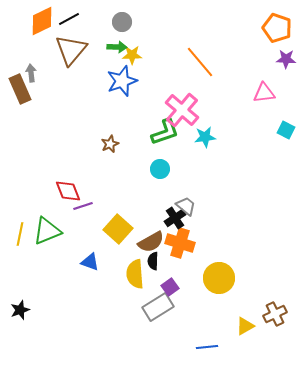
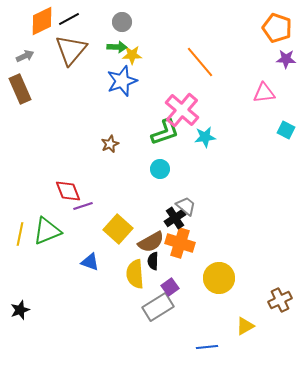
gray arrow: moved 6 px left, 17 px up; rotated 72 degrees clockwise
brown cross: moved 5 px right, 14 px up
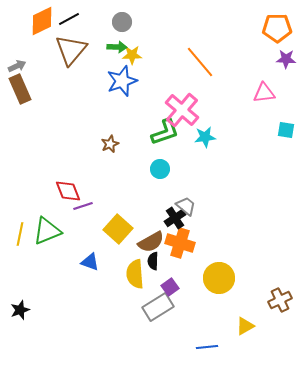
orange pentagon: rotated 20 degrees counterclockwise
gray arrow: moved 8 px left, 10 px down
cyan square: rotated 18 degrees counterclockwise
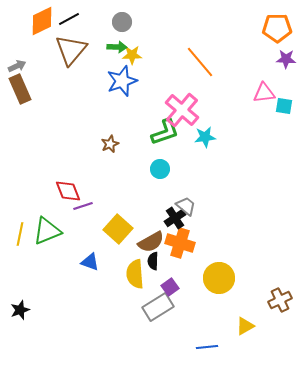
cyan square: moved 2 px left, 24 px up
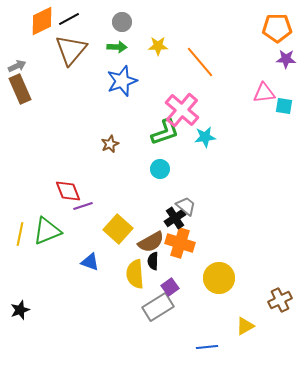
yellow star: moved 26 px right, 9 px up
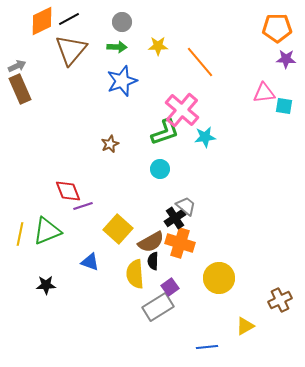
black star: moved 26 px right, 25 px up; rotated 18 degrees clockwise
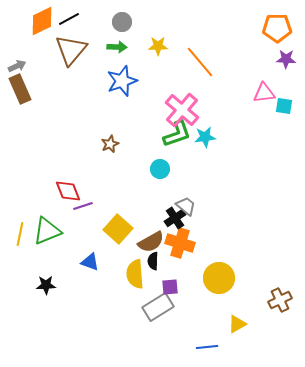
green L-shape: moved 12 px right, 2 px down
purple square: rotated 30 degrees clockwise
yellow triangle: moved 8 px left, 2 px up
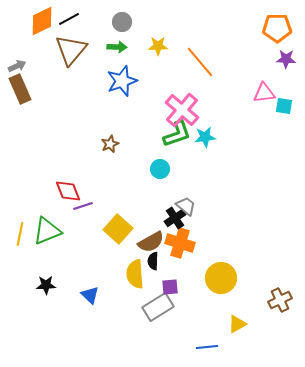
blue triangle: moved 33 px down; rotated 24 degrees clockwise
yellow circle: moved 2 px right
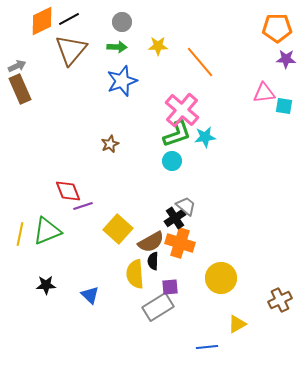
cyan circle: moved 12 px right, 8 px up
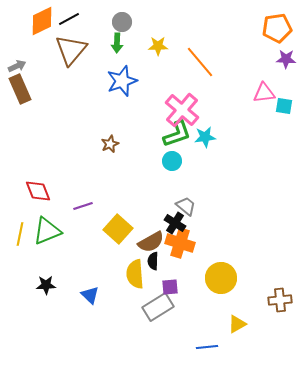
orange pentagon: rotated 8 degrees counterclockwise
green arrow: moved 4 px up; rotated 90 degrees clockwise
red diamond: moved 30 px left
black cross: moved 5 px down; rotated 25 degrees counterclockwise
brown cross: rotated 20 degrees clockwise
